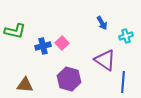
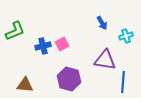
green L-shape: rotated 35 degrees counterclockwise
pink square: moved 1 px down; rotated 16 degrees clockwise
purple triangle: rotated 25 degrees counterclockwise
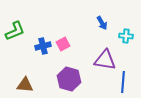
cyan cross: rotated 24 degrees clockwise
pink square: moved 1 px right
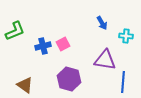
brown triangle: rotated 30 degrees clockwise
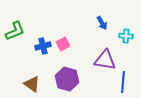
purple hexagon: moved 2 px left
brown triangle: moved 7 px right, 1 px up
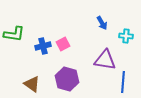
green L-shape: moved 1 px left, 3 px down; rotated 30 degrees clockwise
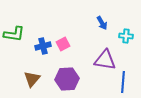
purple hexagon: rotated 20 degrees counterclockwise
brown triangle: moved 5 px up; rotated 36 degrees clockwise
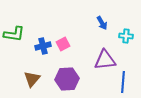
purple triangle: rotated 15 degrees counterclockwise
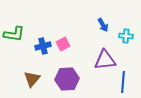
blue arrow: moved 1 px right, 2 px down
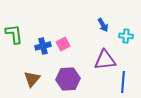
green L-shape: rotated 105 degrees counterclockwise
purple hexagon: moved 1 px right
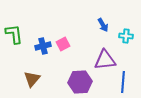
purple hexagon: moved 12 px right, 3 px down
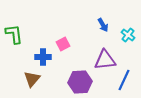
cyan cross: moved 2 px right, 1 px up; rotated 32 degrees clockwise
blue cross: moved 11 px down; rotated 14 degrees clockwise
blue line: moved 1 px right, 2 px up; rotated 20 degrees clockwise
